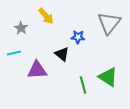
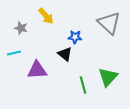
gray triangle: rotated 25 degrees counterclockwise
gray star: rotated 16 degrees counterclockwise
blue star: moved 3 px left
black triangle: moved 3 px right
green triangle: rotated 40 degrees clockwise
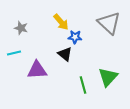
yellow arrow: moved 15 px right, 6 px down
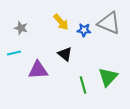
gray triangle: rotated 20 degrees counterclockwise
blue star: moved 9 px right, 7 px up
purple triangle: moved 1 px right
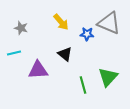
blue star: moved 3 px right, 4 px down
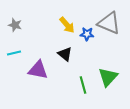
yellow arrow: moved 6 px right, 3 px down
gray star: moved 6 px left, 3 px up
purple triangle: rotated 15 degrees clockwise
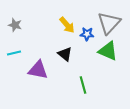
gray triangle: rotated 50 degrees clockwise
green triangle: moved 26 px up; rotated 50 degrees counterclockwise
